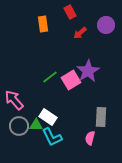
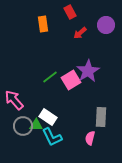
gray circle: moved 4 px right
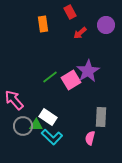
cyan L-shape: rotated 20 degrees counterclockwise
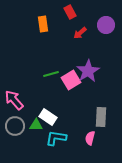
green line: moved 1 px right, 3 px up; rotated 21 degrees clockwise
gray circle: moved 8 px left
cyan L-shape: moved 4 px right, 1 px down; rotated 145 degrees clockwise
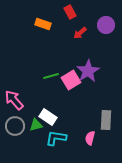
orange rectangle: rotated 63 degrees counterclockwise
green line: moved 2 px down
gray rectangle: moved 5 px right, 3 px down
green triangle: rotated 16 degrees counterclockwise
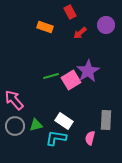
orange rectangle: moved 2 px right, 3 px down
white rectangle: moved 16 px right, 4 px down
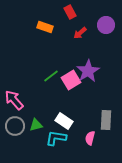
green line: rotated 21 degrees counterclockwise
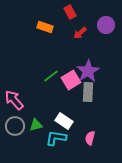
gray rectangle: moved 18 px left, 28 px up
